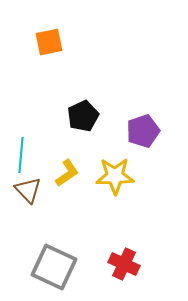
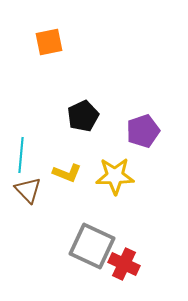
yellow L-shape: rotated 56 degrees clockwise
gray square: moved 38 px right, 21 px up
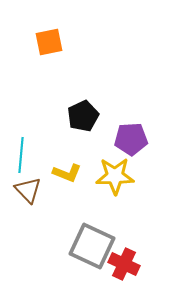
purple pentagon: moved 12 px left, 8 px down; rotated 16 degrees clockwise
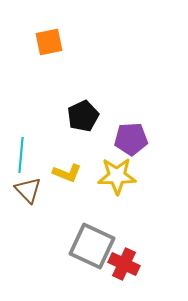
yellow star: moved 2 px right
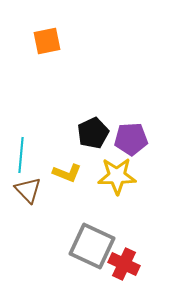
orange square: moved 2 px left, 1 px up
black pentagon: moved 10 px right, 17 px down
